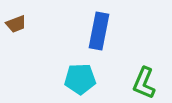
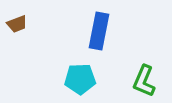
brown trapezoid: moved 1 px right
green L-shape: moved 2 px up
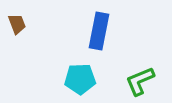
brown trapezoid: rotated 90 degrees counterclockwise
green L-shape: moved 4 px left; rotated 44 degrees clockwise
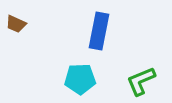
brown trapezoid: moved 1 px left; rotated 135 degrees clockwise
green L-shape: moved 1 px right
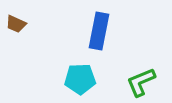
green L-shape: moved 1 px down
